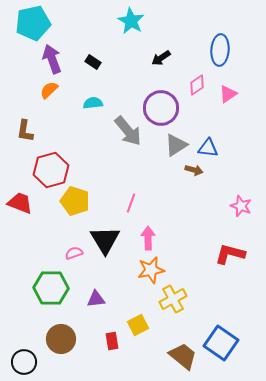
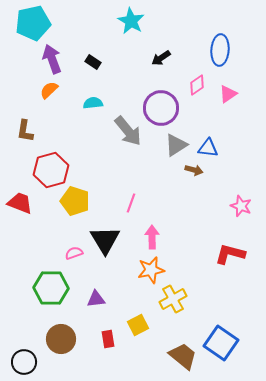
pink arrow: moved 4 px right, 1 px up
red rectangle: moved 4 px left, 2 px up
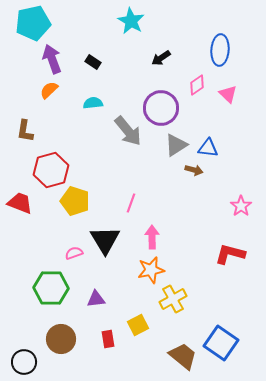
pink triangle: rotated 42 degrees counterclockwise
pink star: rotated 15 degrees clockwise
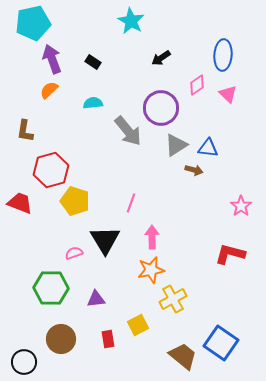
blue ellipse: moved 3 px right, 5 px down
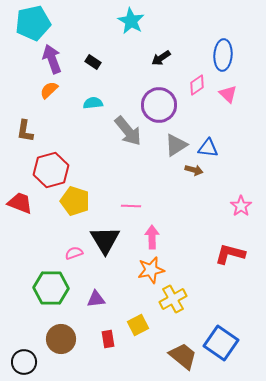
purple circle: moved 2 px left, 3 px up
pink line: moved 3 px down; rotated 72 degrees clockwise
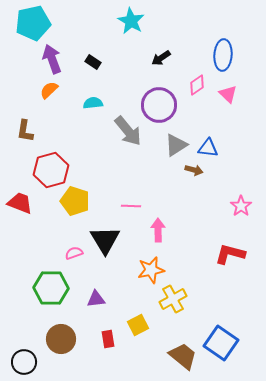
pink arrow: moved 6 px right, 7 px up
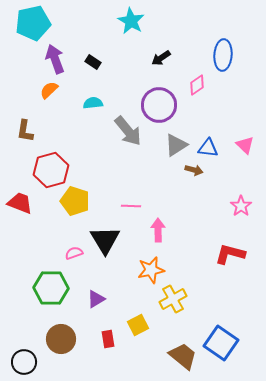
purple arrow: moved 3 px right
pink triangle: moved 17 px right, 51 px down
purple triangle: rotated 24 degrees counterclockwise
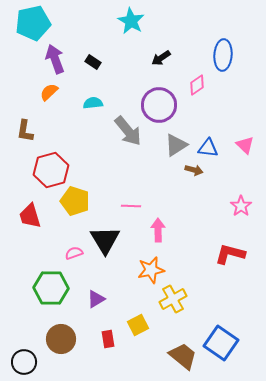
orange semicircle: moved 2 px down
red trapezoid: moved 10 px right, 13 px down; rotated 128 degrees counterclockwise
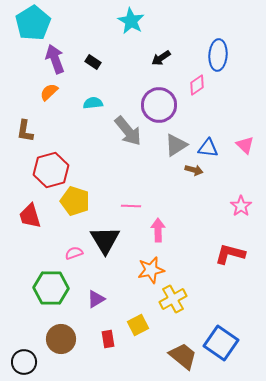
cyan pentagon: rotated 20 degrees counterclockwise
blue ellipse: moved 5 px left
